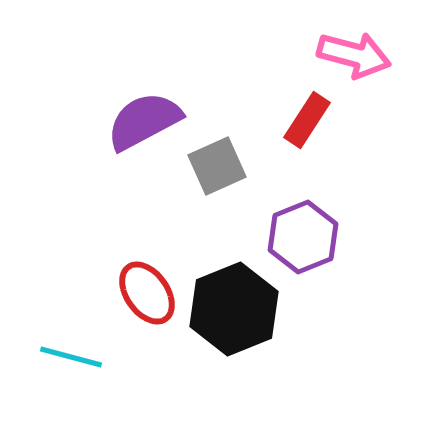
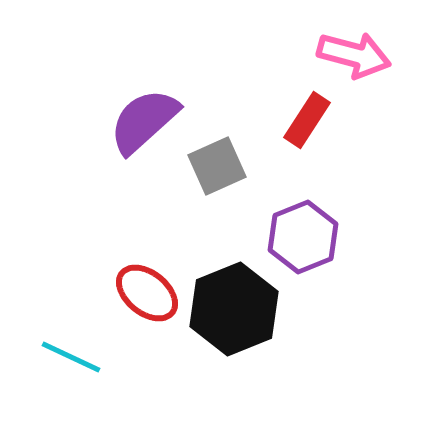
purple semicircle: rotated 14 degrees counterclockwise
red ellipse: rotated 16 degrees counterclockwise
cyan line: rotated 10 degrees clockwise
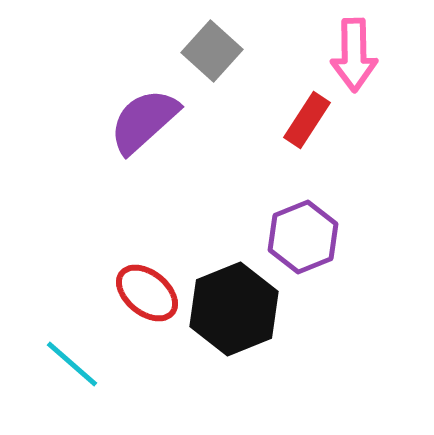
pink arrow: rotated 74 degrees clockwise
gray square: moved 5 px left, 115 px up; rotated 24 degrees counterclockwise
cyan line: moved 1 px right, 7 px down; rotated 16 degrees clockwise
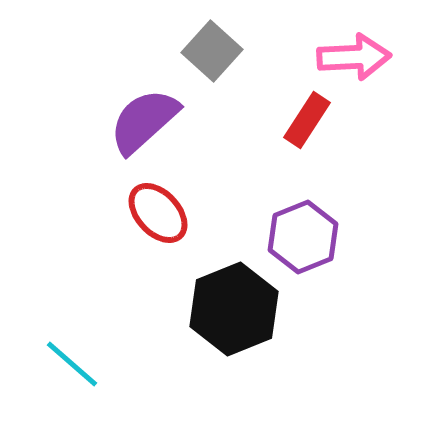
pink arrow: moved 2 px down; rotated 92 degrees counterclockwise
red ellipse: moved 11 px right, 80 px up; rotated 8 degrees clockwise
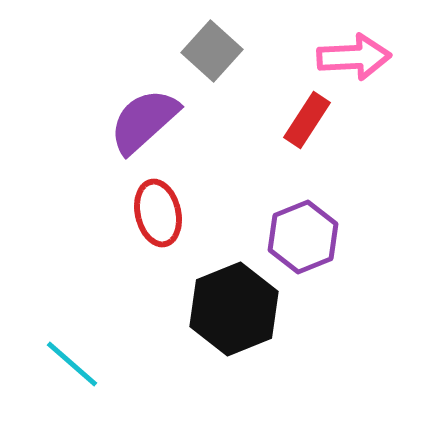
red ellipse: rotated 30 degrees clockwise
